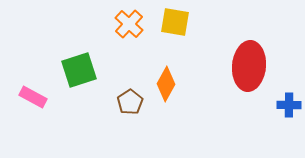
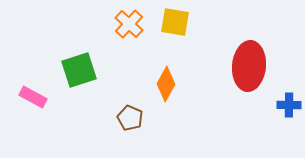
brown pentagon: moved 16 px down; rotated 15 degrees counterclockwise
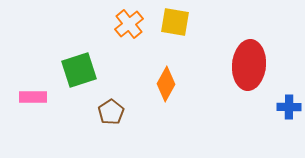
orange cross: rotated 8 degrees clockwise
red ellipse: moved 1 px up
pink rectangle: rotated 28 degrees counterclockwise
blue cross: moved 2 px down
brown pentagon: moved 19 px left, 6 px up; rotated 15 degrees clockwise
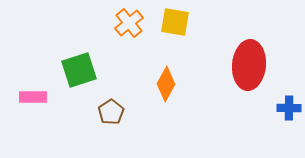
orange cross: moved 1 px up
blue cross: moved 1 px down
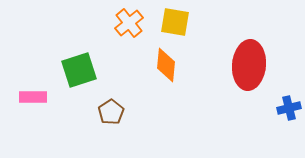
orange diamond: moved 19 px up; rotated 24 degrees counterclockwise
blue cross: rotated 15 degrees counterclockwise
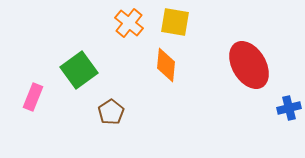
orange cross: rotated 12 degrees counterclockwise
red ellipse: rotated 36 degrees counterclockwise
green square: rotated 18 degrees counterclockwise
pink rectangle: rotated 68 degrees counterclockwise
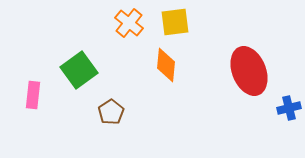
yellow square: rotated 16 degrees counterclockwise
red ellipse: moved 6 px down; rotated 9 degrees clockwise
pink rectangle: moved 2 px up; rotated 16 degrees counterclockwise
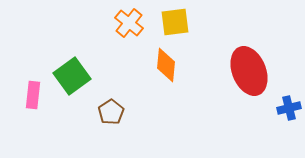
green square: moved 7 px left, 6 px down
